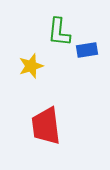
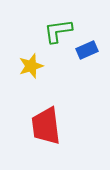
green L-shape: moved 1 px left, 1 px up; rotated 76 degrees clockwise
blue rectangle: rotated 15 degrees counterclockwise
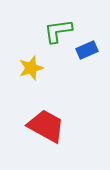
yellow star: moved 2 px down
red trapezoid: rotated 126 degrees clockwise
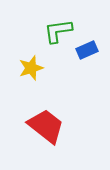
red trapezoid: rotated 9 degrees clockwise
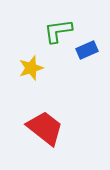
red trapezoid: moved 1 px left, 2 px down
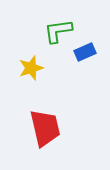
blue rectangle: moved 2 px left, 2 px down
red trapezoid: rotated 39 degrees clockwise
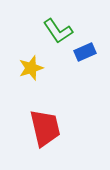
green L-shape: rotated 116 degrees counterclockwise
